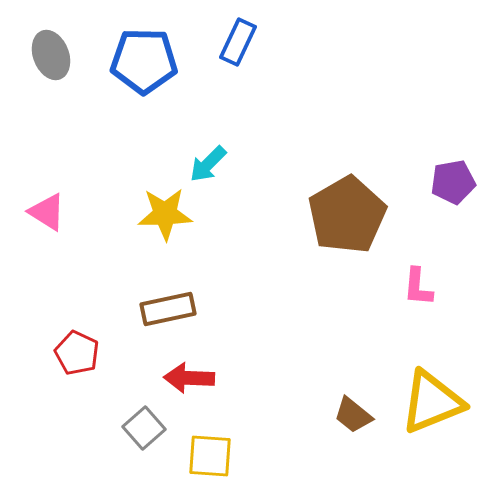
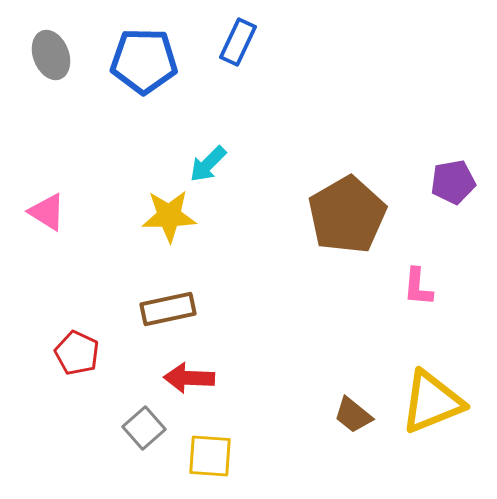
yellow star: moved 4 px right, 2 px down
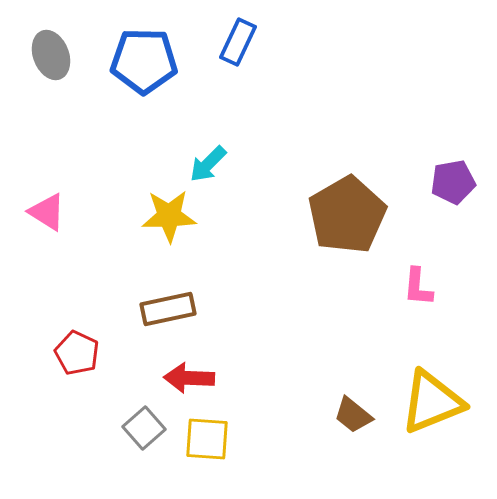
yellow square: moved 3 px left, 17 px up
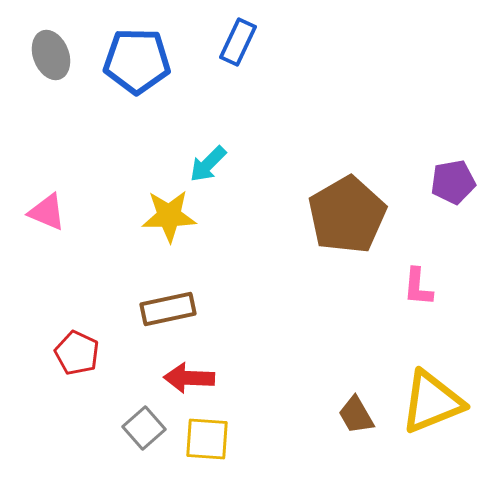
blue pentagon: moved 7 px left
pink triangle: rotated 9 degrees counterclockwise
brown trapezoid: moved 3 px right; rotated 21 degrees clockwise
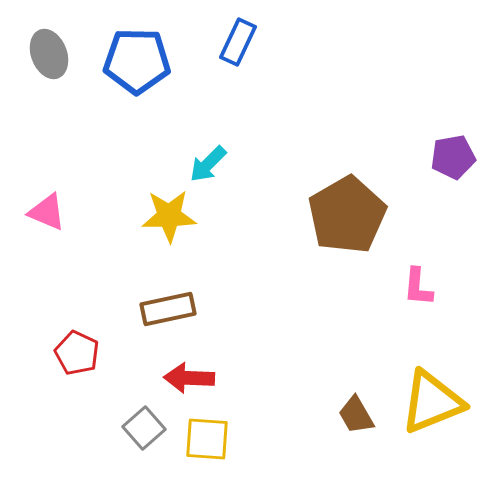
gray ellipse: moved 2 px left, 1 px up
purple pentagon: moved 25 px up
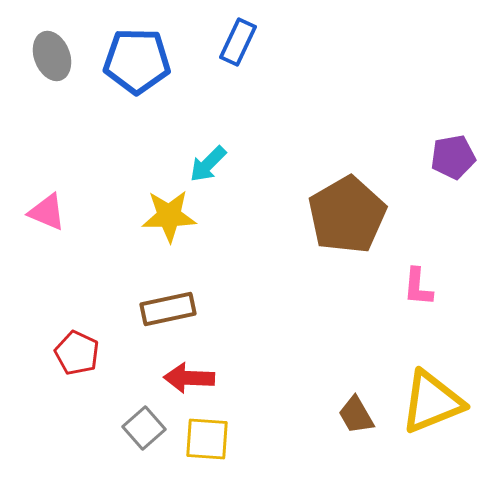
gray ellipse: moved 3 px right, 2 px down
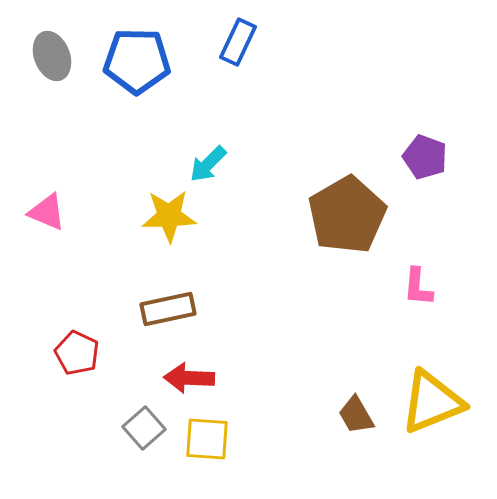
purple pentagon: moved 28 px left; rotated 30 degrees clockwise
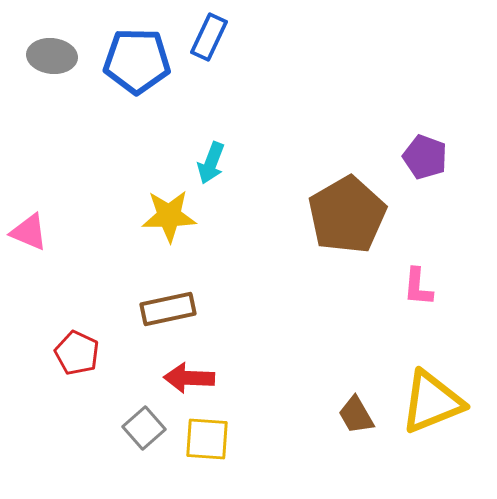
blue rectangle: moved 29 px left, 5 px up
gray ellipse: rotated 63 degrees counterclockwise
cyan arrow: moved 3 px right, 1 px up; rotated 24 degrees counterclockwise
pink triangle: moved 18 px left, 20 px down
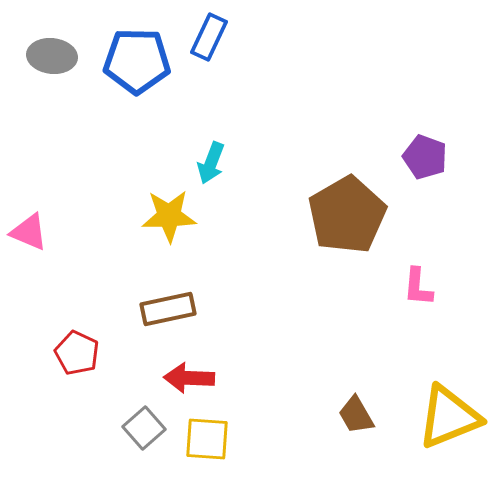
yellow triangle: moved 17 px right, 15 px down
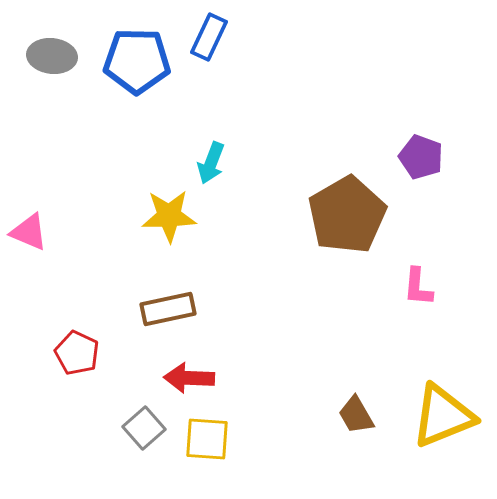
purple pentagon: moved 4 px left
yellow triangle: moved 6 px left, 1 px up
